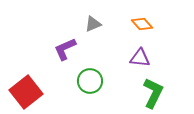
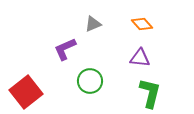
green L-shape: moved 3 px left; rotated 12 degrees counterclockwise
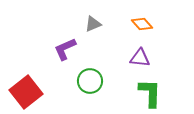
green L-shape: rotated 12 degrees counterclockwise
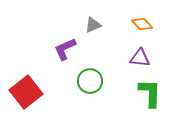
gray triangle: moved 1 px down
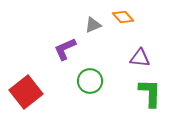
orange diamond: moved 19 px left, 7 px up
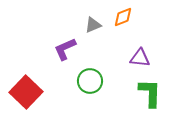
orange diamond: rotated 70 degrees counterclockwise
red square: rotated 8 degrees counterclockwise
